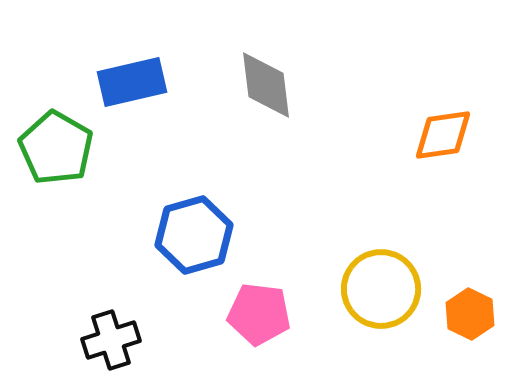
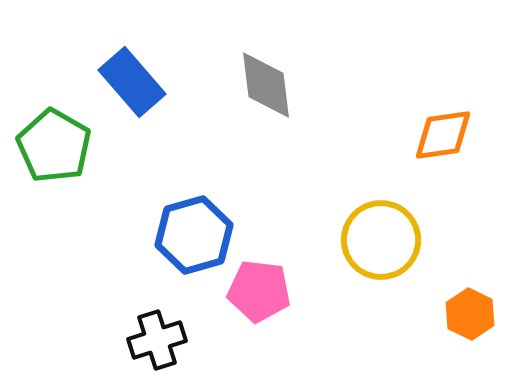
blue rectangle: rotated 62 degrees clockwise
green pentagon: moved 2 px left, 2 px up
yellow circle: moved 49 px up
pink pentagon: moved 23 px up
black cross: moved 46 px right
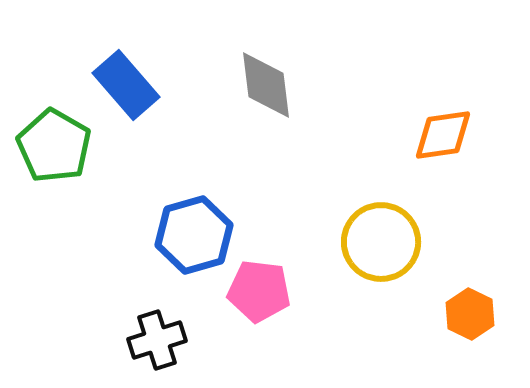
blue rectangle: moved 6 px left, 3 px down
yellow circle: moved 2 px down
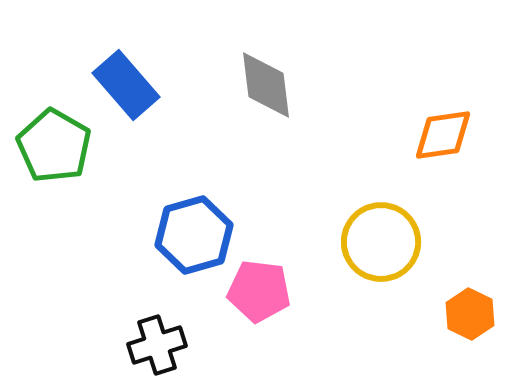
black cross: moved 5 px down
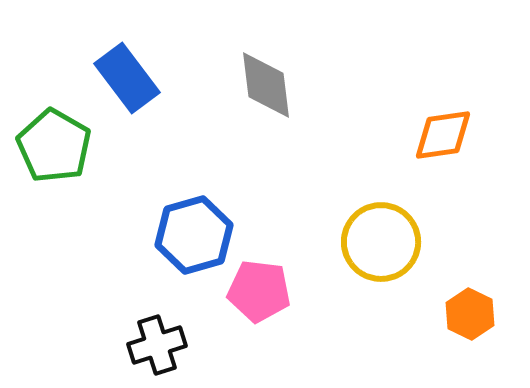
blue rectangle: moved 1 px right, 7 px up; rotated 4 degrees clockwise
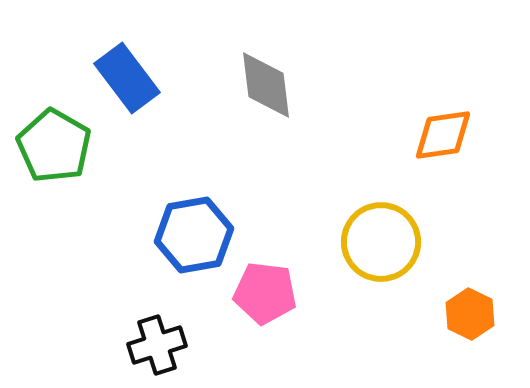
blue hexagon: rotated 6 degrees clockwise
pink pentagon: moved 6 px right, 2 px down
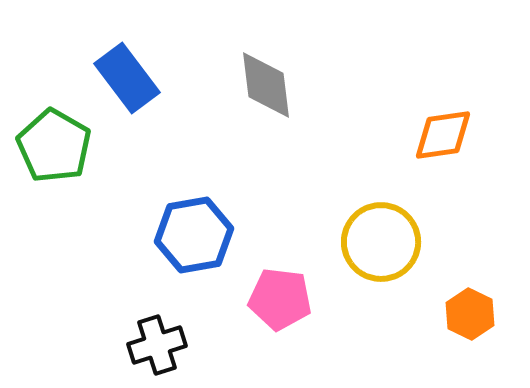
pink pentagon: moved 15 px right, 6 px down
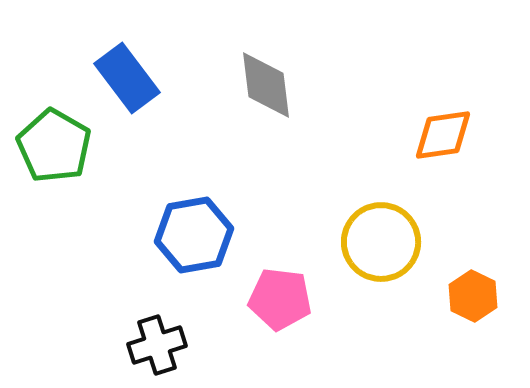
orange hexagon: moved 3 px right, 18 px up
